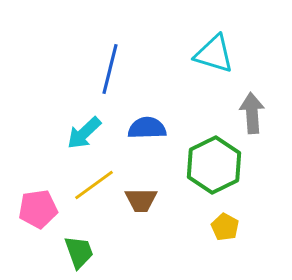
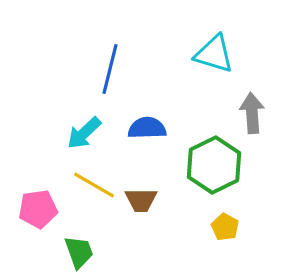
yellow line: rotated 66 degrees clockwise
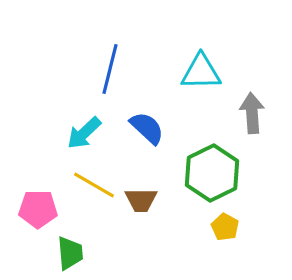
cyan triangle: moved 13 px left, 18 px down; rotated 18 degrees counterclockwise
blue semicircle: rotated 45 degrees clockwise
green hexagon: moved 2 px left, 8 px down
pink pentagon: rotated 9 degrees clockwise
green trapezoid: moved 9 px left, 1 px down; rotated 15 degrees clockwise
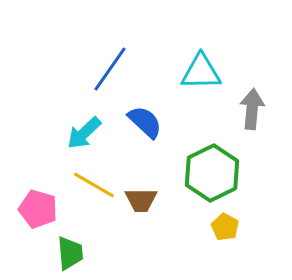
blue line: rotated 21 degrees clockwise
gray arrow: moved 4 px up; rotated 9 degrees clockwise
blue semicircle: moved 2 px left, 6 px up
pink pentagon: rotated 15 degrees clockwise
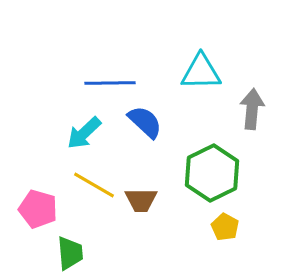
blue line: moved 14 px down; rotated 54 degrees clockwise
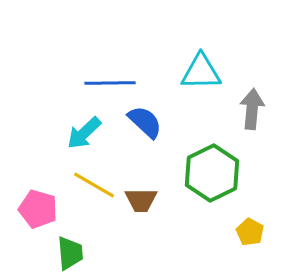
yellow pentagon: moved 25 px right, 5 px down
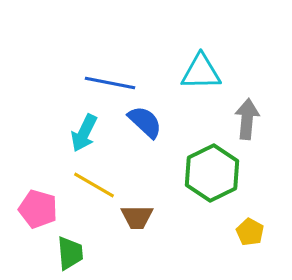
blue line: rotated 12 degrees clockwise
gray arrow: moved 5 px left, 10 px down
cyan arrow: rotated 21 degrees counterclockwise
brown trapezoid: moved 4 px left, 17 px down
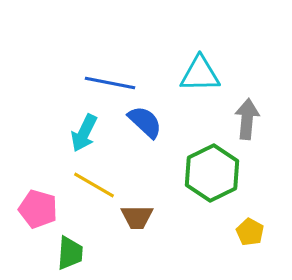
cyan triangle: moved 1 px left, 2 px down
green trapezoid: rotated 9 degrees clockwise
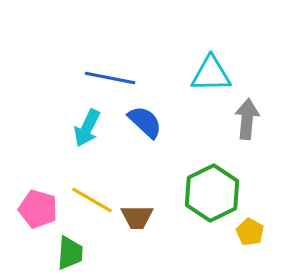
cyan triangle: moved 11 px right
blue line: moved 5 px up
cyan arrow: moved 3 px right, 5 px up
green hexagon: moved 20 px down
yellow line: moved 2 px left, 15 px down
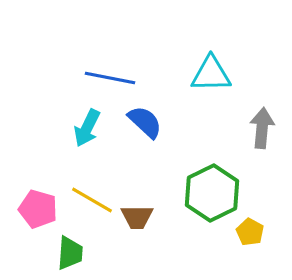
gray arrow: moved 15 px right, 9 px down
